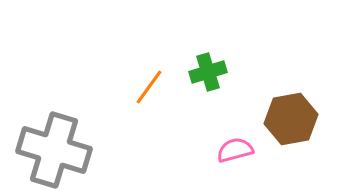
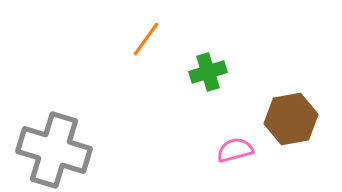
orange line: moved 3 px left, 48 px up
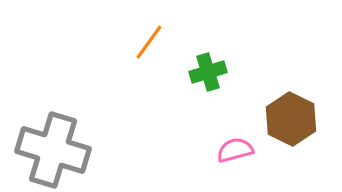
orange line: moved 3 px right, 3 px down
brown hexagon: rotated 24 degrees counterclockwise
gray cross: moved 1 px left
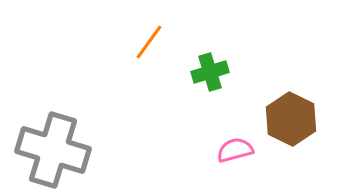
green cross: moved 2 px right
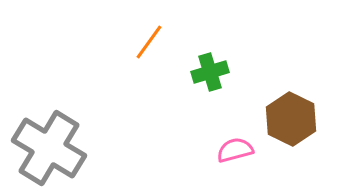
gray cross: moved 4 px left, 2 px up; rotated 14 degrees clockwise
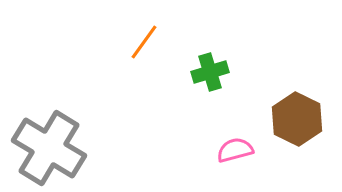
orange line: moved 5 px left
brown hexagon: moved 6 px right
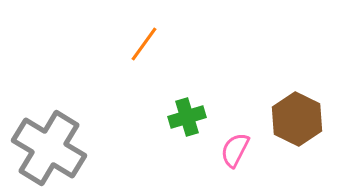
orange line: moved 2 px down
green cross: moved 23 px left, 45 px down
pink semicircle: rotated 48 degrees counterclockwise
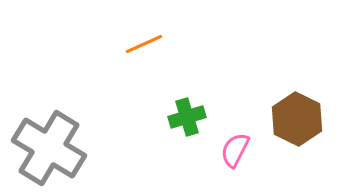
orange line: rotated 30 degrees clockwise
